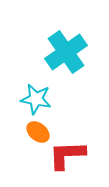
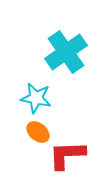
cyan star: moved 1 px up
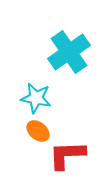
cyan cross: moved 3 px right
orange ellipse: moved 1 px up
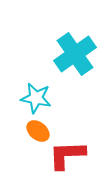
cyan cross: moved 6 px right, 2 px down
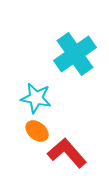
orange ellipse: moved 1 px left
red L-shape: moved 2 px up; rotated 51 degrees clockwise
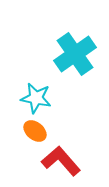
orange ellipse: moved 2 px left
red L-shape: moved 6 px left, 8 px down
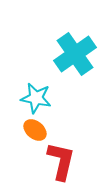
orange ellipse: moved 1 px up
red L-shape: rotated 54 degrees clockwise
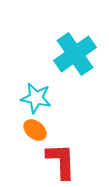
red L-shape: rotated 15 degrees counterclockwise
